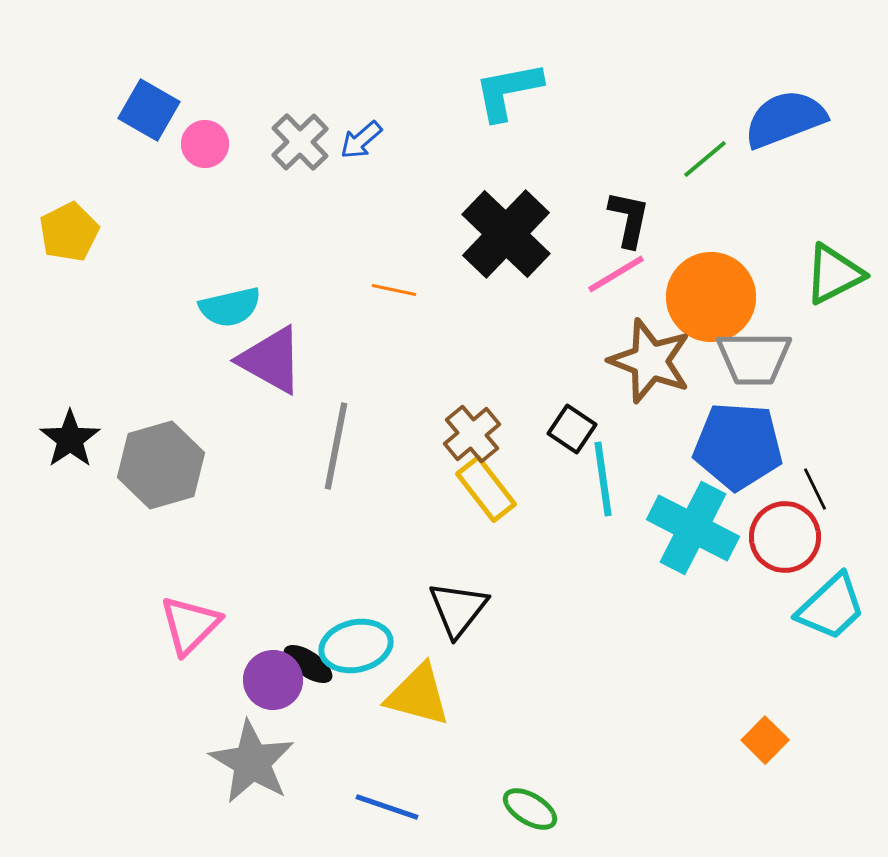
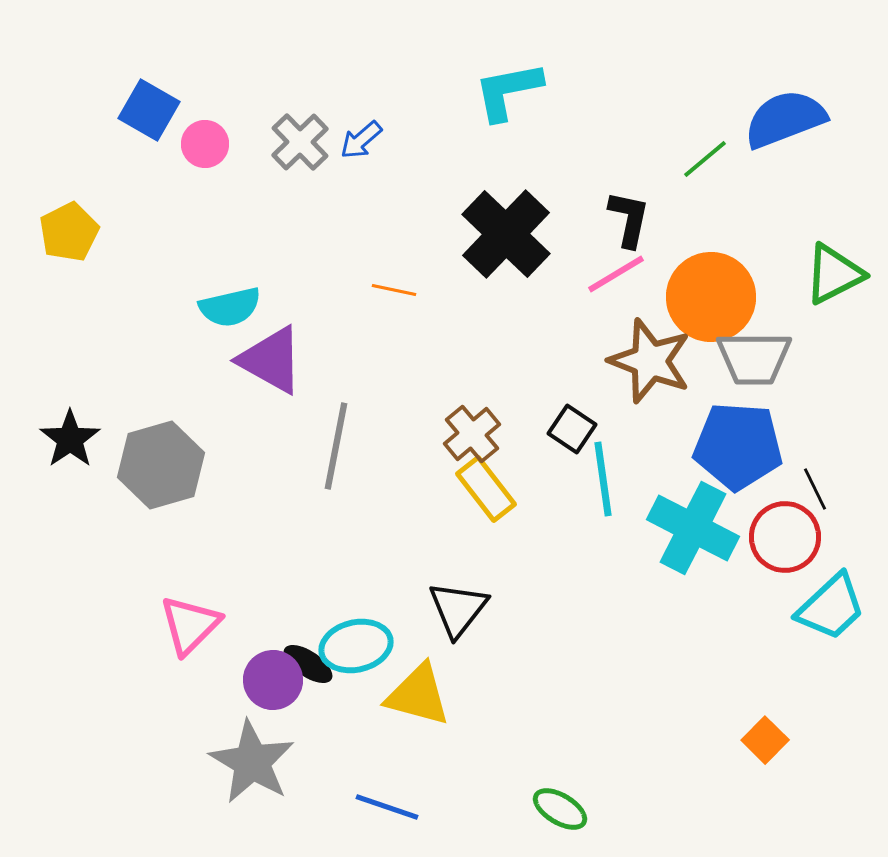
green ellipse: moved 30 px right
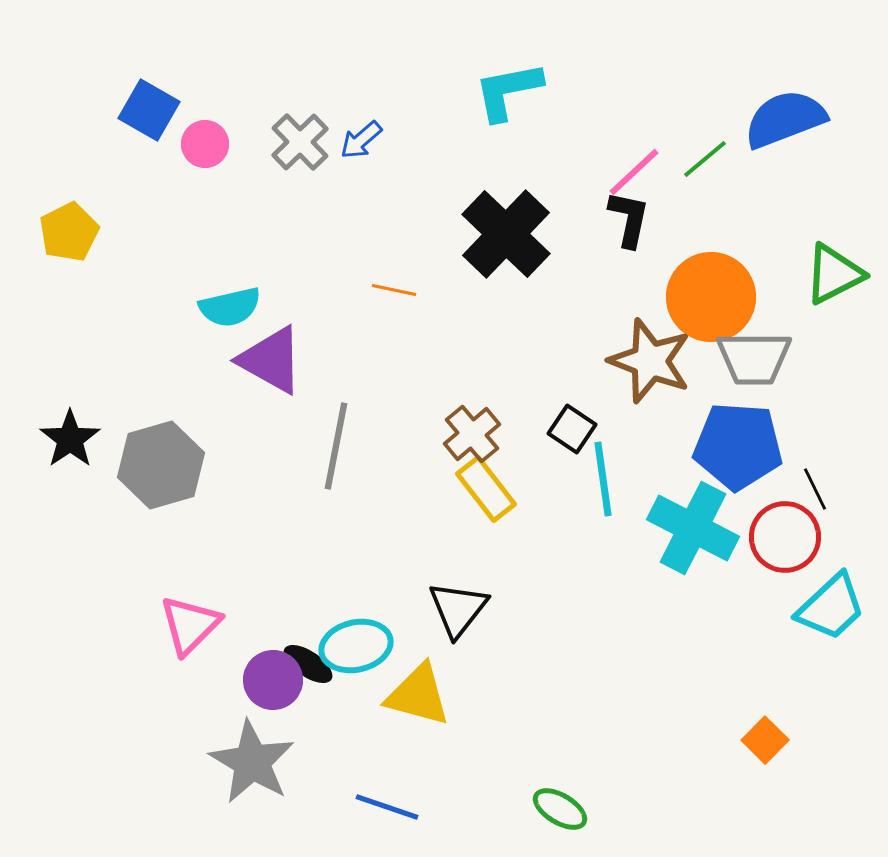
pink line: moved 18 px right, 102 px up; rotated 12 degrees counterclockwise
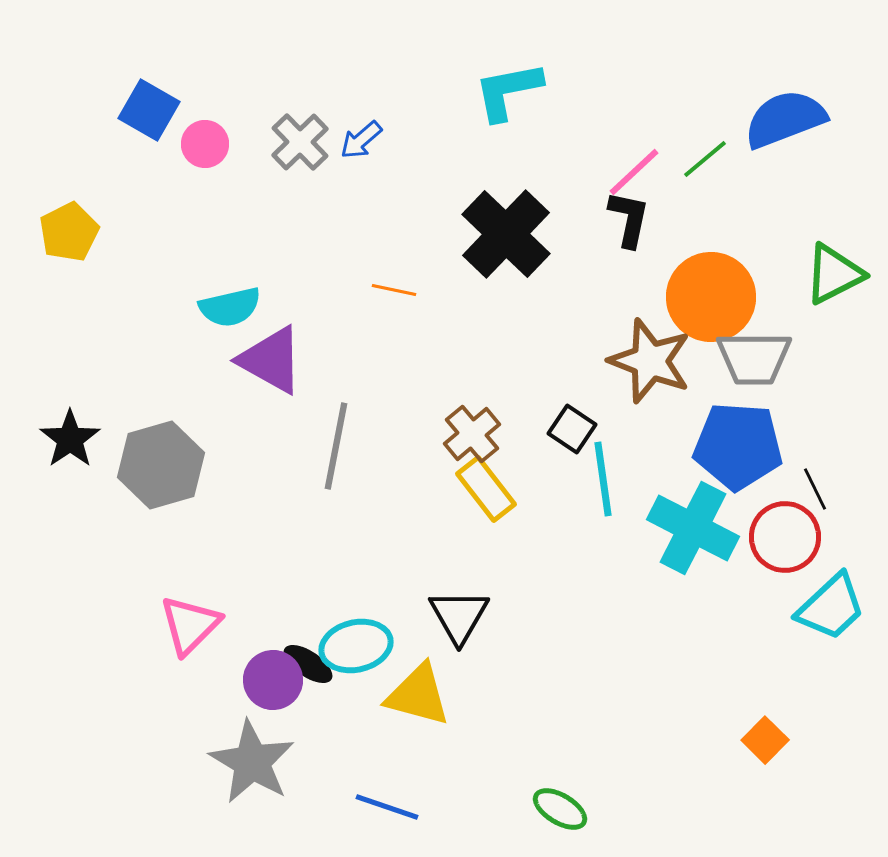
black triangle: moved 1 px right, 7 px down; rotated 8 degrees counterclockwise
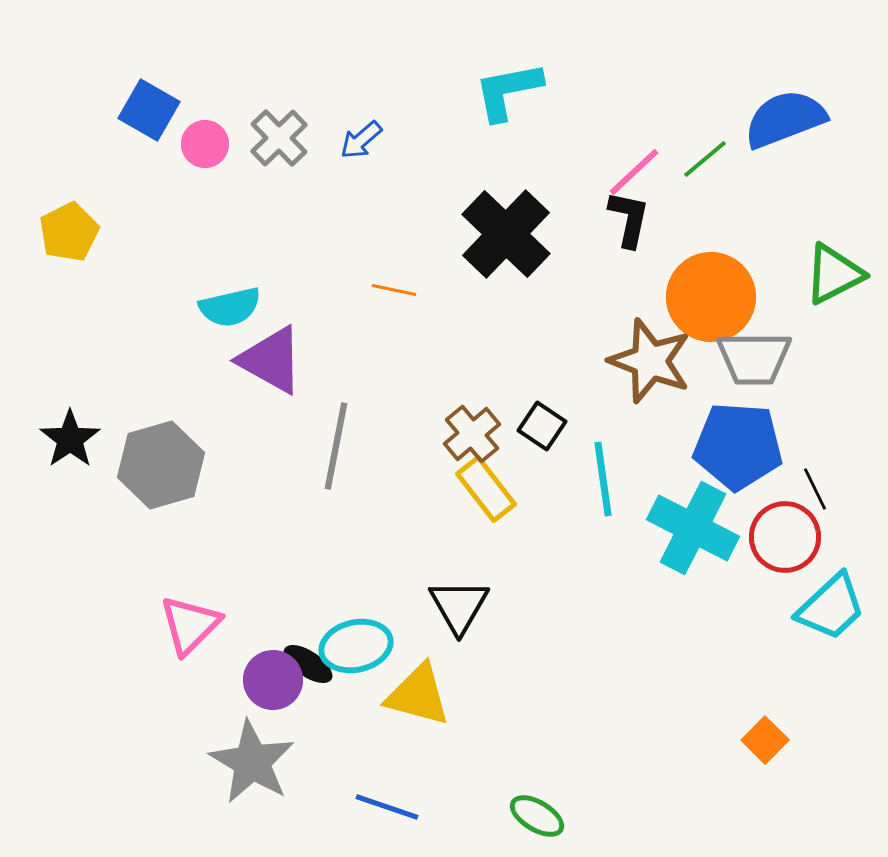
gray cross: moved 21 px left, 4 px up
black square: moved 30 px left, 3 px up
black triangle: moved 10 px up
green ellipse: moved 23 px left, 7 px down
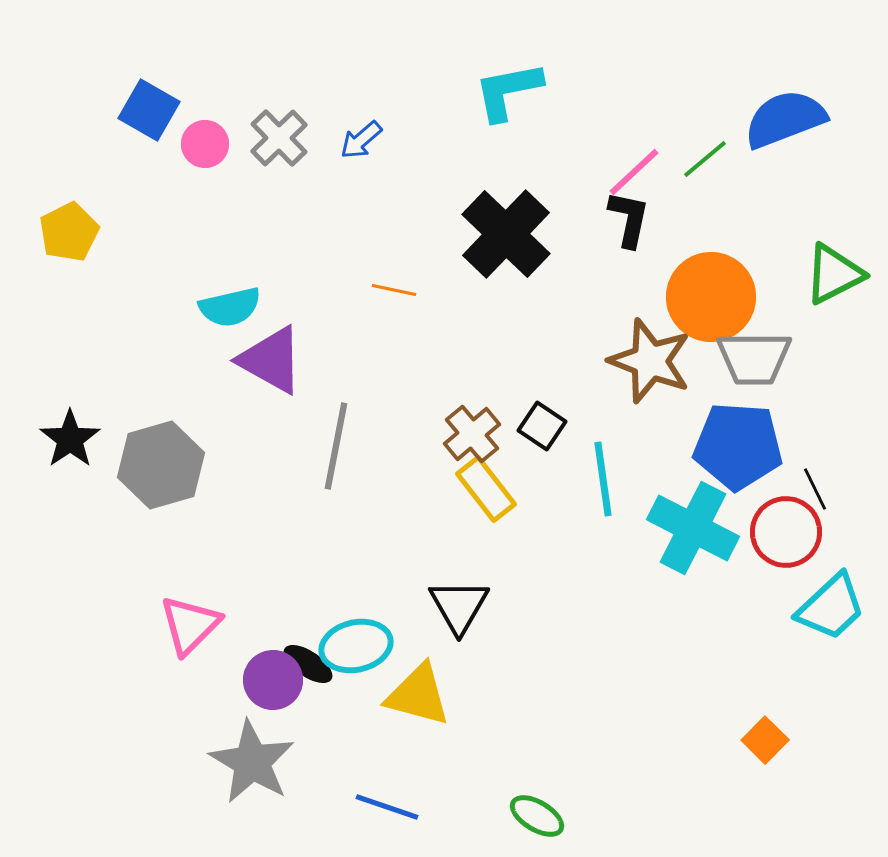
red circle: moved 1 px right, 5 px up
